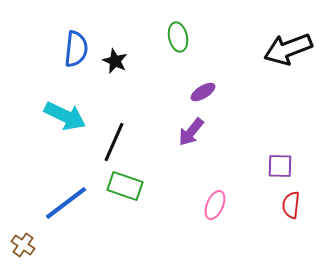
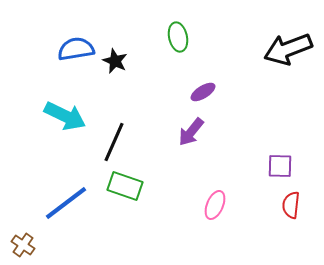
blue semicircle: rotated 105 degrees counterclockwise
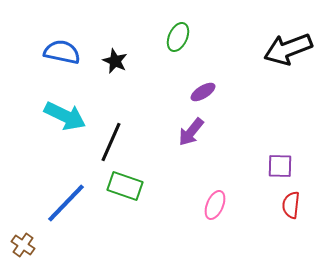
green ellipse: rotated 36 degrees clockwise
blue semicircle: moved 14 px left, 3 px down; rotated 21 degrees clockwise
black line: moved 3 px left
blue line: rotated 9 degrees counterclockwise
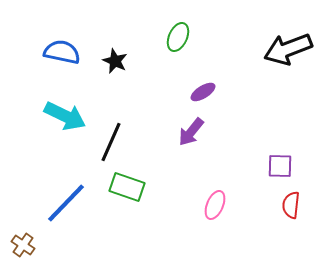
green rectangle: moved 2 px right, 1 px down
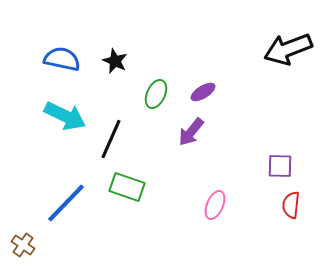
green ellipse: moved 22 px left, 57 px down
blue semicircle: moved 7 px down
black line: moved 3 px up
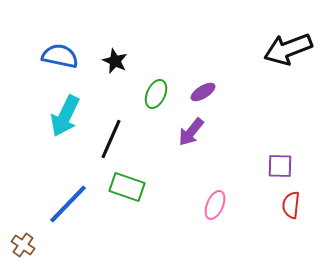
blue semicircle: moved 2 px left, 3 px up
cyan arrow: rotated 90 degrees clockwise
blue line: moved 2 px right, 1 px down
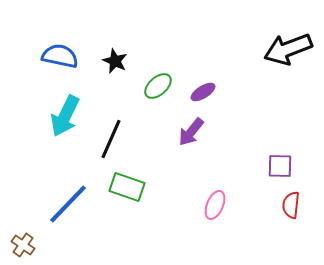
green ellipse: moved 2 px right, 8 px up; rotated 24 degrees clockwise
